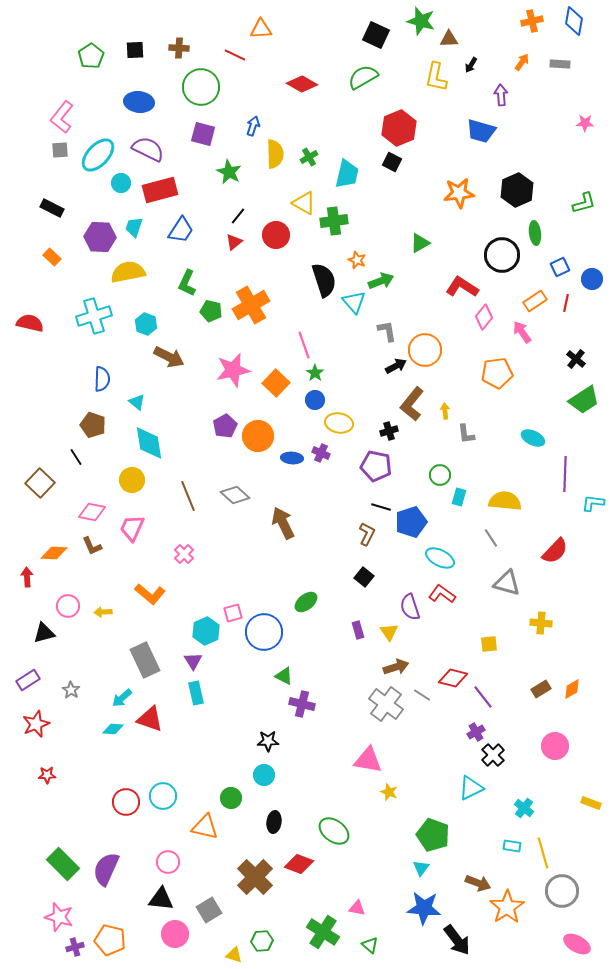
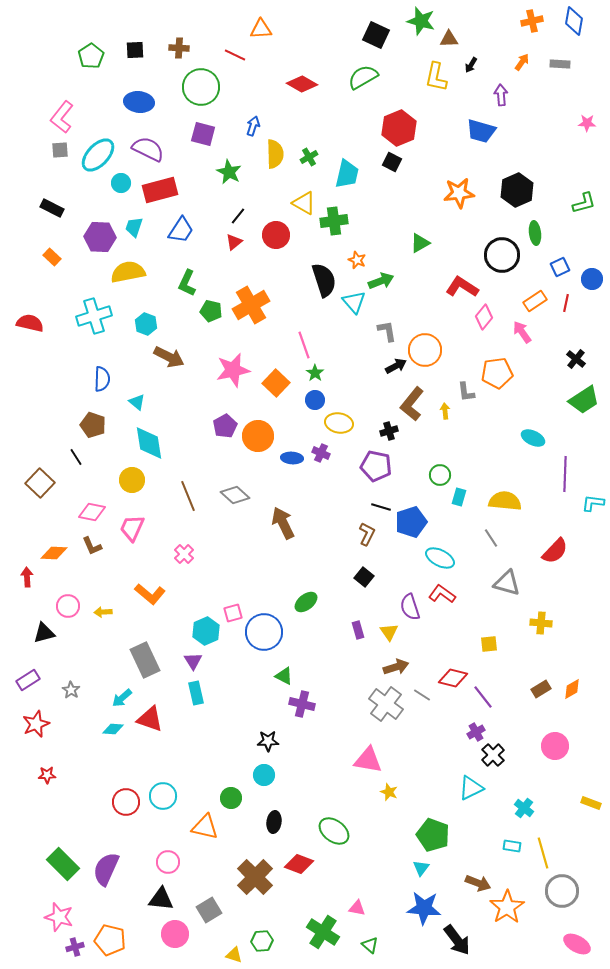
pink star at (585, 123): moved 2 px right
gray L-shape at (466, 434): moved 42 px up
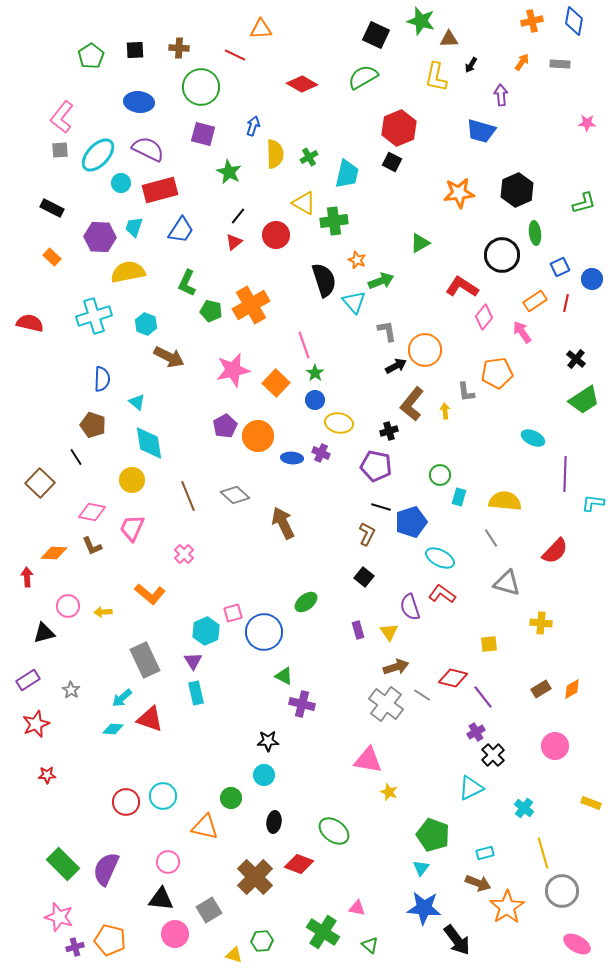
cyan rectangle at (512, 846): moved 27 px left, 7 px down; rotated 24 degrees counterclockwise
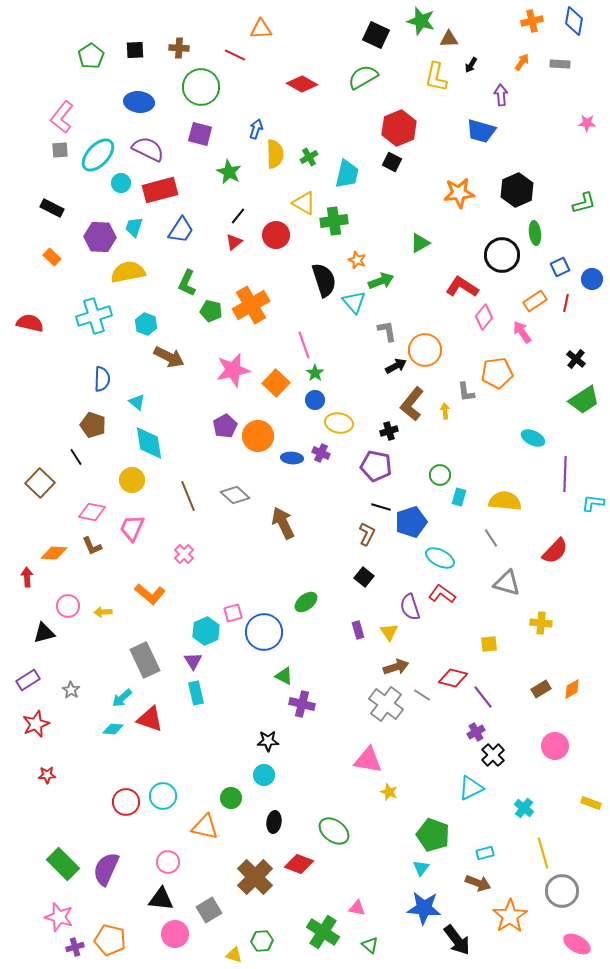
blue arrow at (253, 126): moved 3 px right, 3 px down
purple square at (203, 134): moved 3 px left
orange star at (507, 907): moved 3 px right, 9 px down
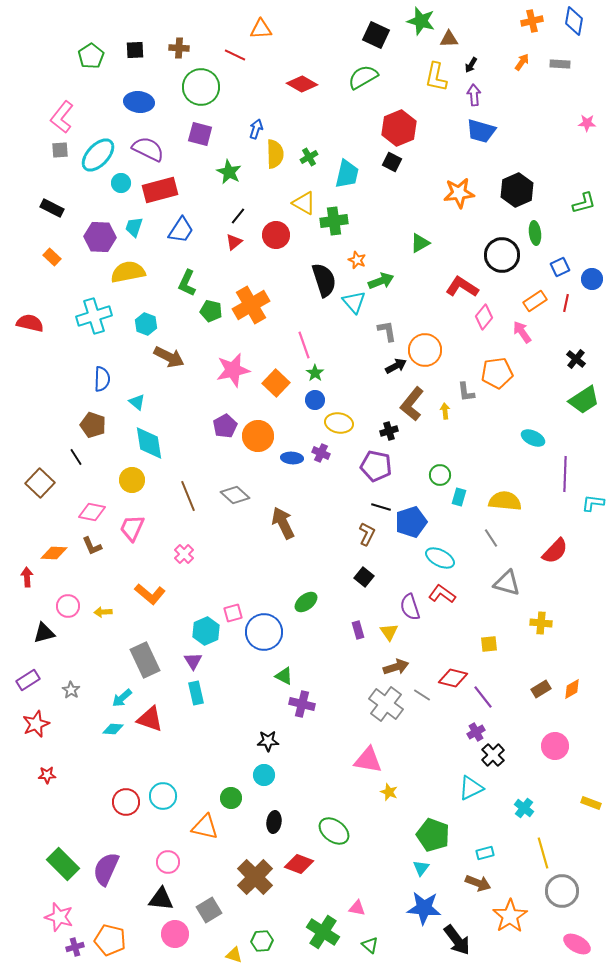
purple arrow at (501, 95): moved 27 px left
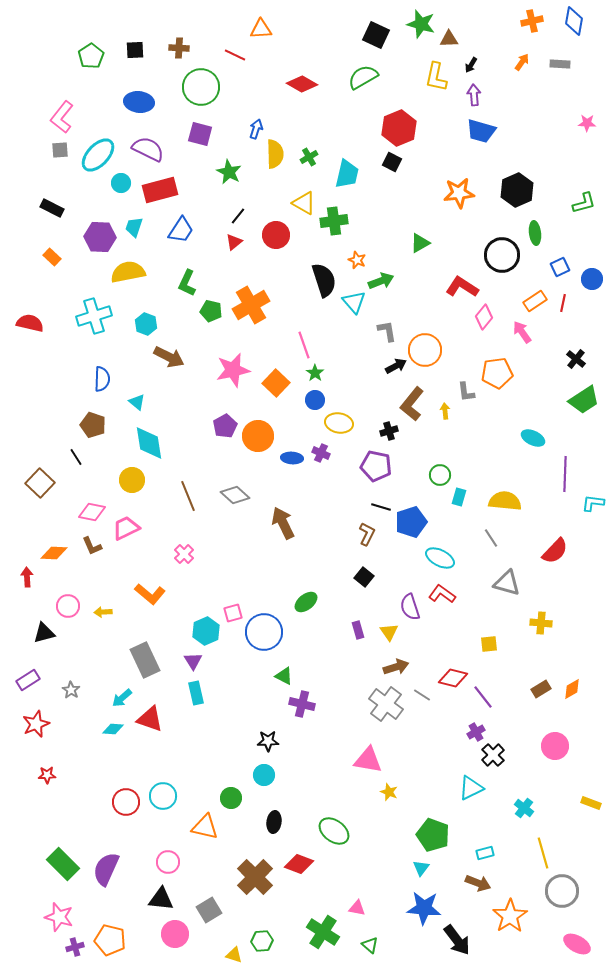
green star at (421, 21): moved 3 px down
red line at (566, 303): moved 3 px left
pink trapezoid at (132, 528): moved 6 px left; rotated 40 degrees clockwise
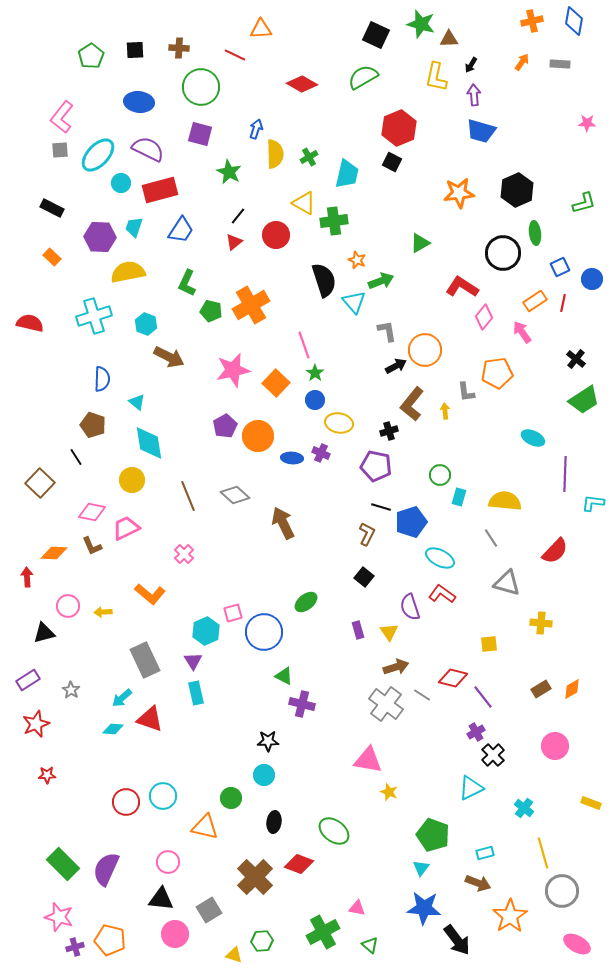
black circle at (502, 255): moved 1 px right, 2 px up
green cross at (323, 932): rotated 28 degrees clockwise
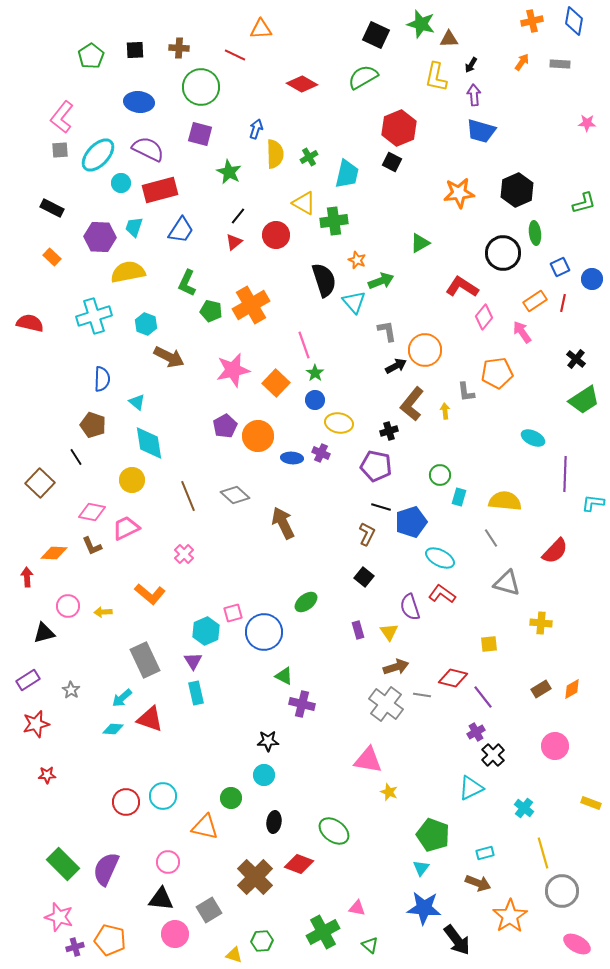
gray line at (422, 695): rotated 24 degrees counterclockwise
red star at (36, 724): rotated 8 degrees clockwise
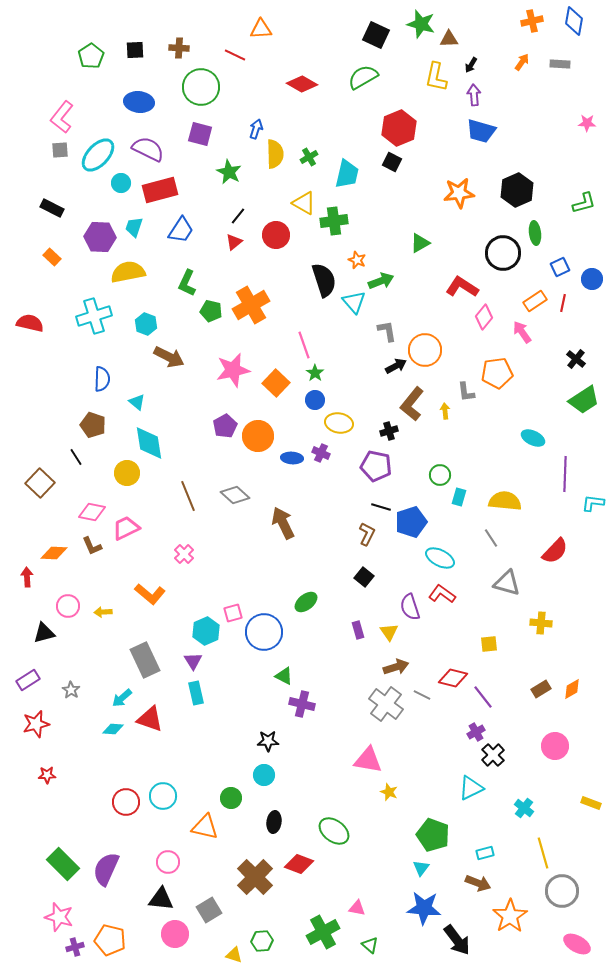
yellow circle at (132, 480): moved 5 px left, 7 px up
gray line at (422, 695): rotated 18 degrees clockwise
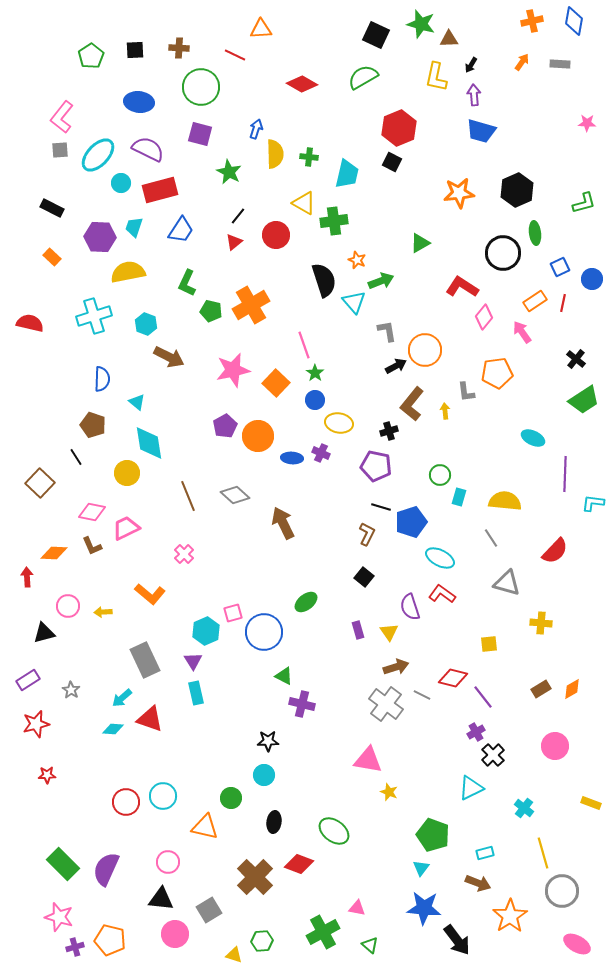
green cross at (309, 157): rotated 36 degrees clockwise
